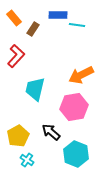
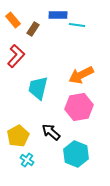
orange rectangle: moved 1 px left, 2 px down
cyan trapezoid: moved 3 px right, 1 px up
pink hexagon: moved 5 px right
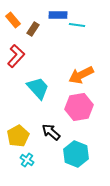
cyan trapezoid: rotated 125 degrees clockwise
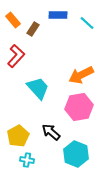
cyan line: moved 10 px right, 2 px up; rotated 35 degrees clockwise
cyan cross: rotated 24 degrees counterclockwise
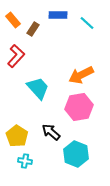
yellow pentagon: moved 1 px left; rotated 10 degrees counterclockwise
cyan cross: moved 2 px left, 1 px down
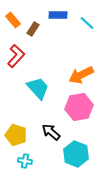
yellow pentagon: moved 1 px left, 1 px up; rotated 15 degrees counterclockwise
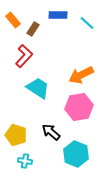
red L-shape: moved 8 px right
cyan trapezoid: rotated 15 degrees counterclockwise
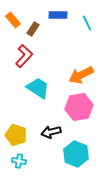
cyan line: rotated 21 degrees clockwise
black arrow: rotated 54 degrees counterclockwise
cyan cross: moved 6 px left
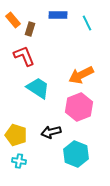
brown rectangle: moved 3 px left; rotated 16 degrees counterclockwise
red L-shape: rotated 65 degrees counterclockwise
pink hexagon: rotated 12 degrees counterclockwise
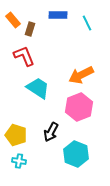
black arrow: rotated 48 degrees counterclockwise
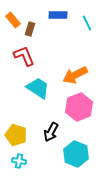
orange arrow: moved 6 px left
